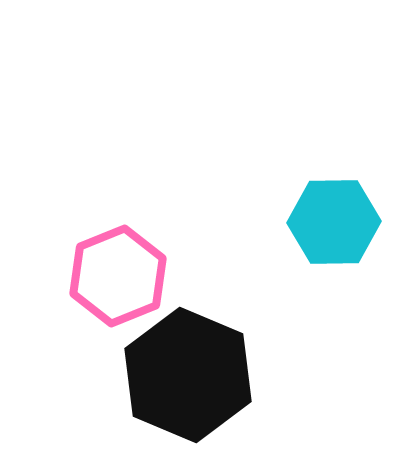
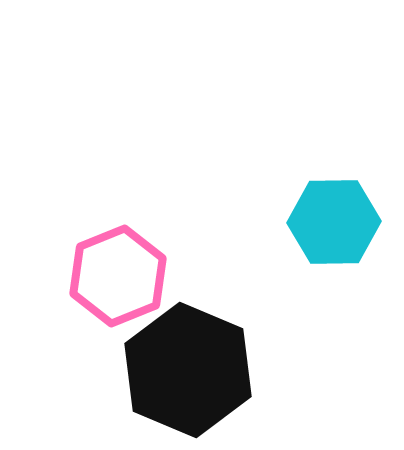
black hexagon: moved 5 px up
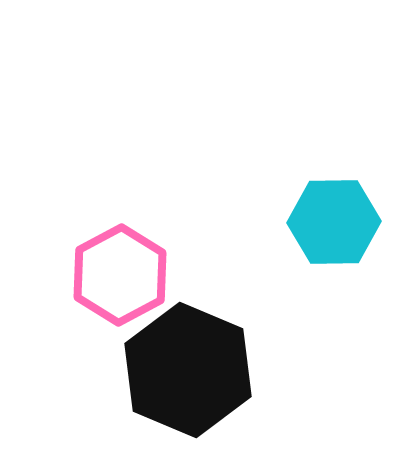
pink hexagon: moved 2 px right, 1 px up; rotated 6 degrees counterclockwise
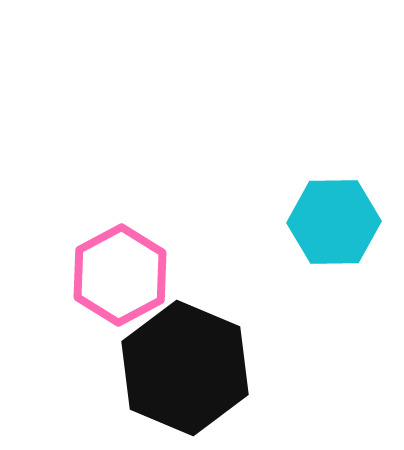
black hexagon: moved 3 px left, 2 px up
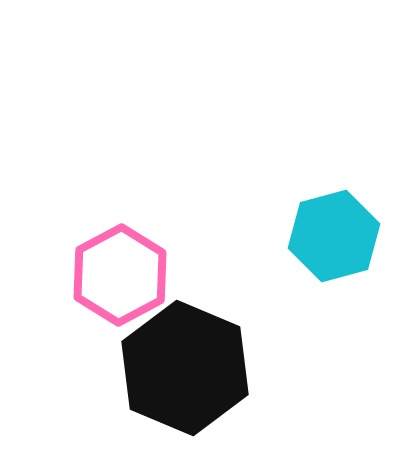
cyan hexagon: moved 14 px down; rotated 14 degrees counterclockwise
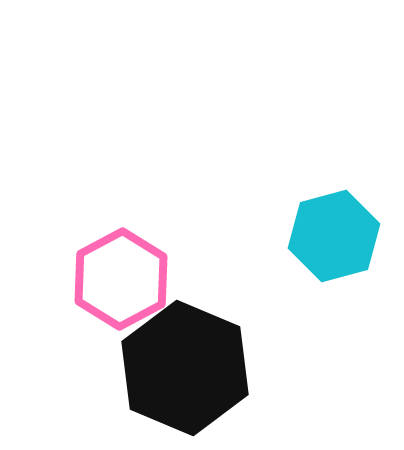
pink hexagon: moved 1 px right, 4 px down
